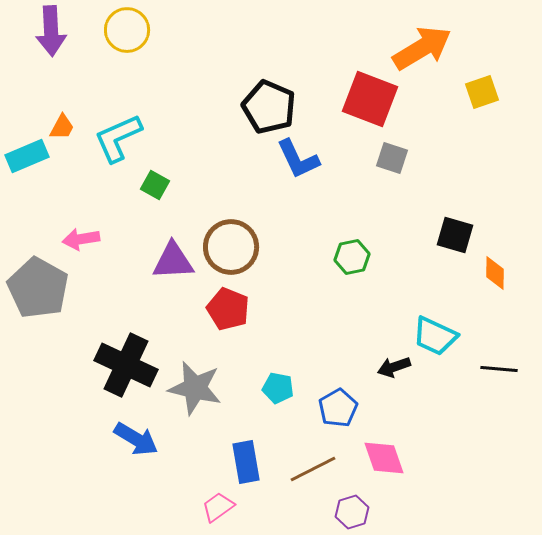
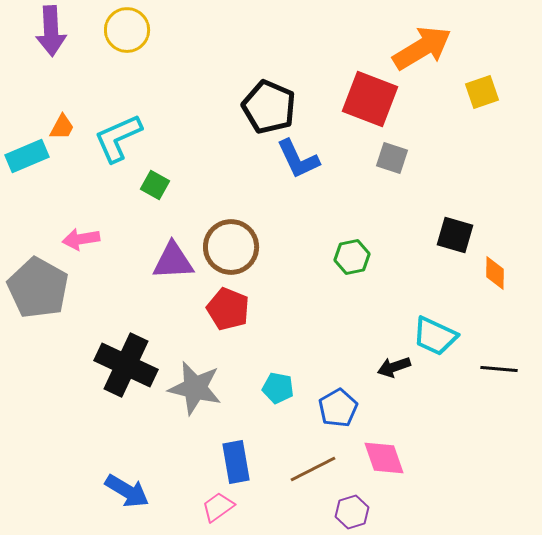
blue arrow: moved 9 px left, 52 px down
blue rectangle: moved 10 px left
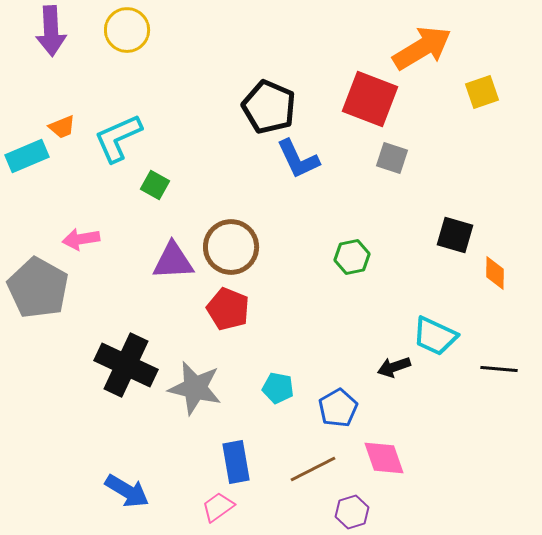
orange trapezoid: rotated 40 degrees clockwise
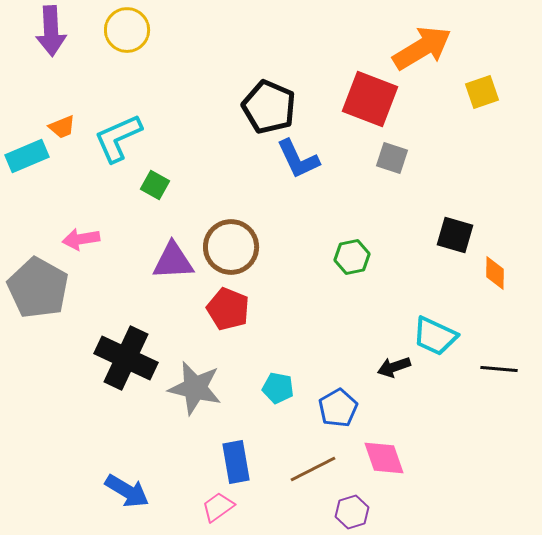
black cross: moved 7 px up
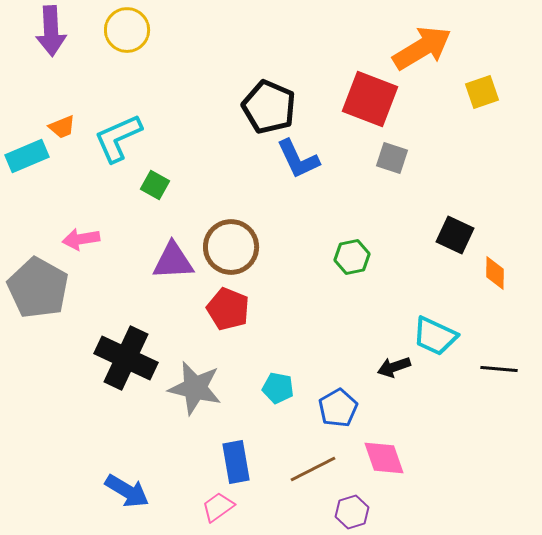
black square: rotated 9 degrees clockwise
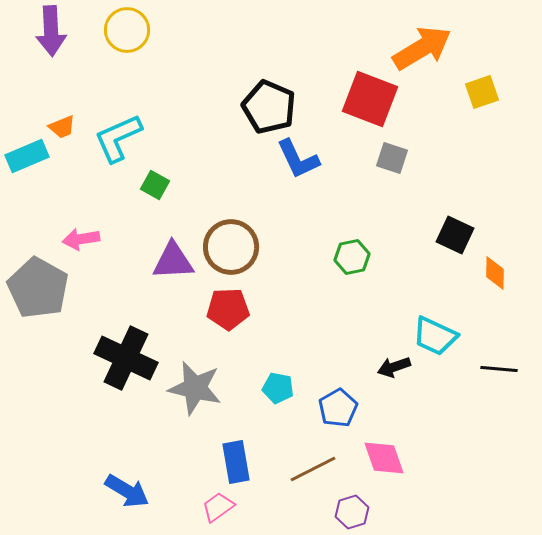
red pentagon: rotated 24 degrees counterclockwise
